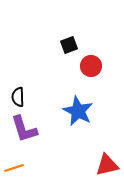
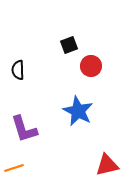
black semicircle: moved 27 px up
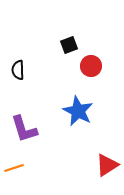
red triangle: rotated 20 degrees counterclockwise
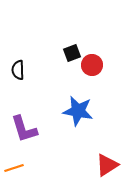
black square: moved 3 px right, 8 px down
red circle: moved 1 px right, 1 px up
blue star: rotated 16 degrees counterclockwise
